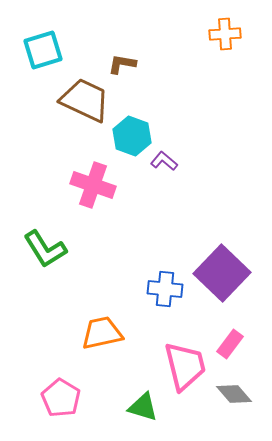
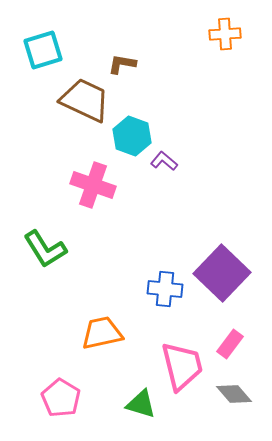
pink trapezoid: moved 3 px left
green triangle: moved 2 px left, 3 px up
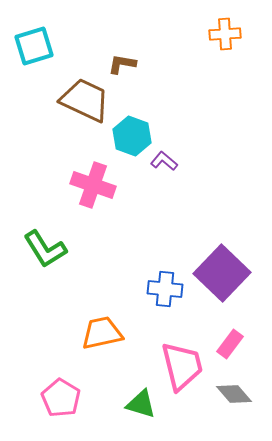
cyan square: moved 9 px left, 4 px up
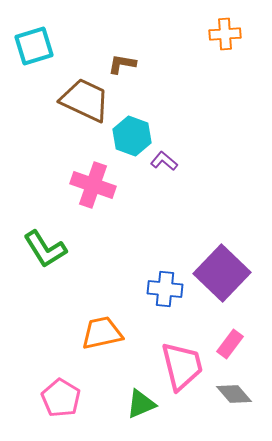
green triangle: rotated 40 degrees counterclockwise
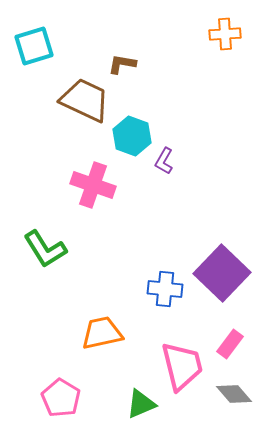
purple L-shape: rotated 100 degrees counterclockwise
